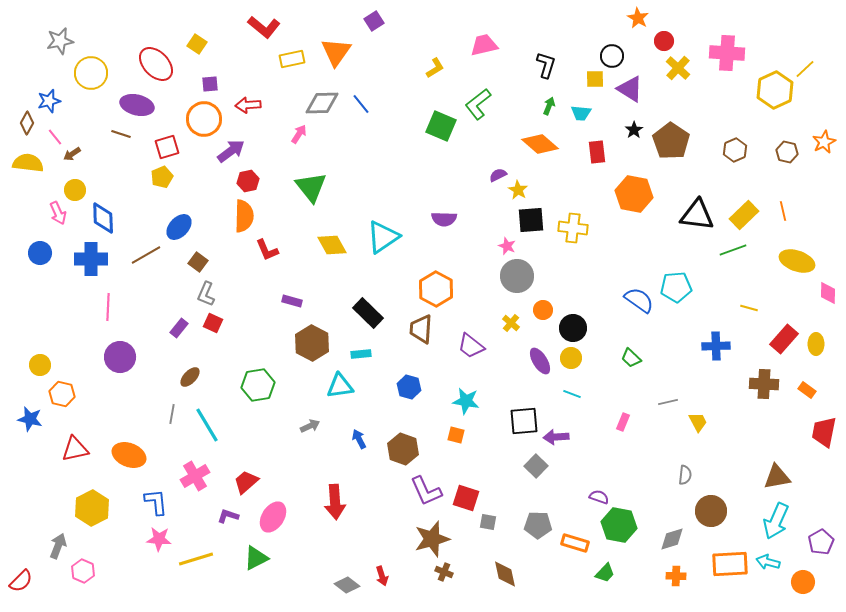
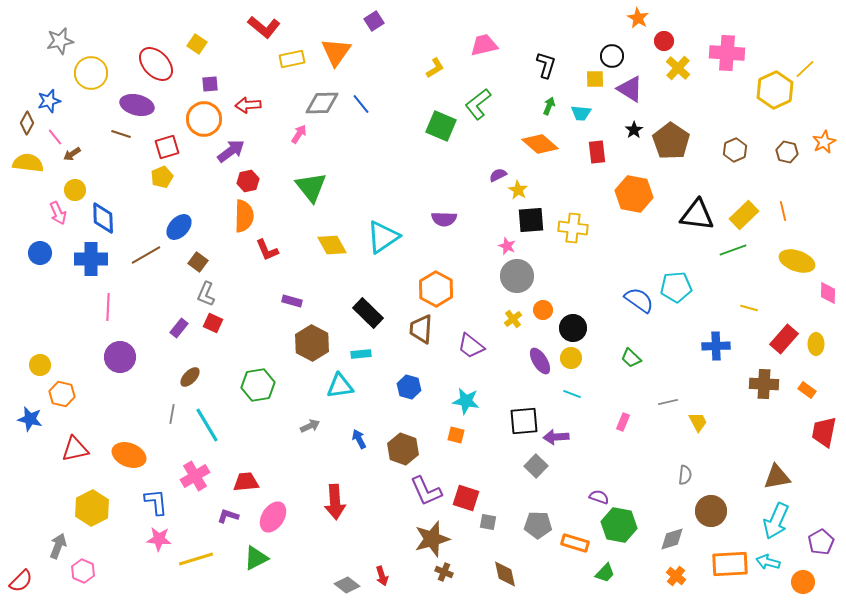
yellow cross at (511, 323): moved 2 px right, 4 px up; rotated 12 degrees clockwise
red trapezoid at (246, 482): rotated 36 degrees clockwise
orange cross at (676, 576): rotated 36 degrees clockwise
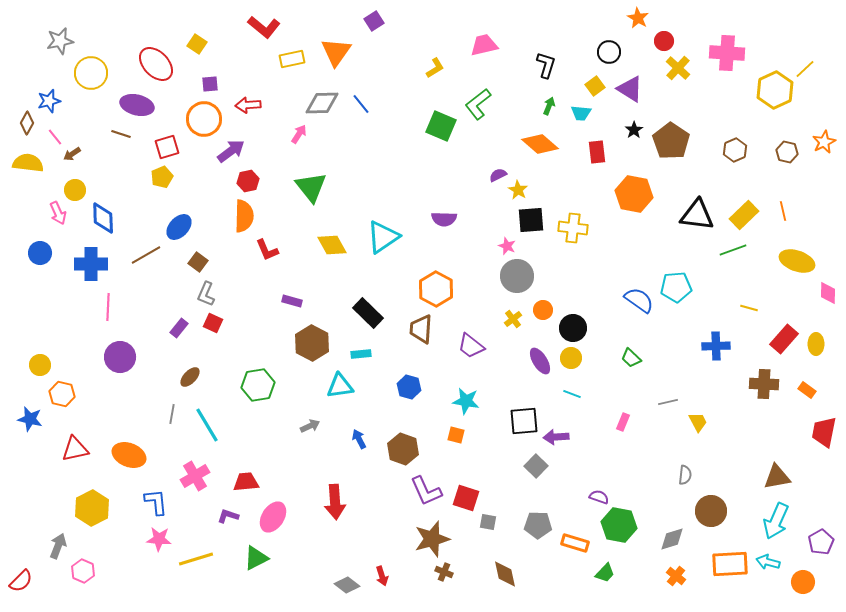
black circle at (612, 56): moved 3 px left, 4 px up
yellow square at (595, 79): moved 7 px down; rotated 36 degrees counterclockwise
blue cross at (91, 259): moved 5 px down
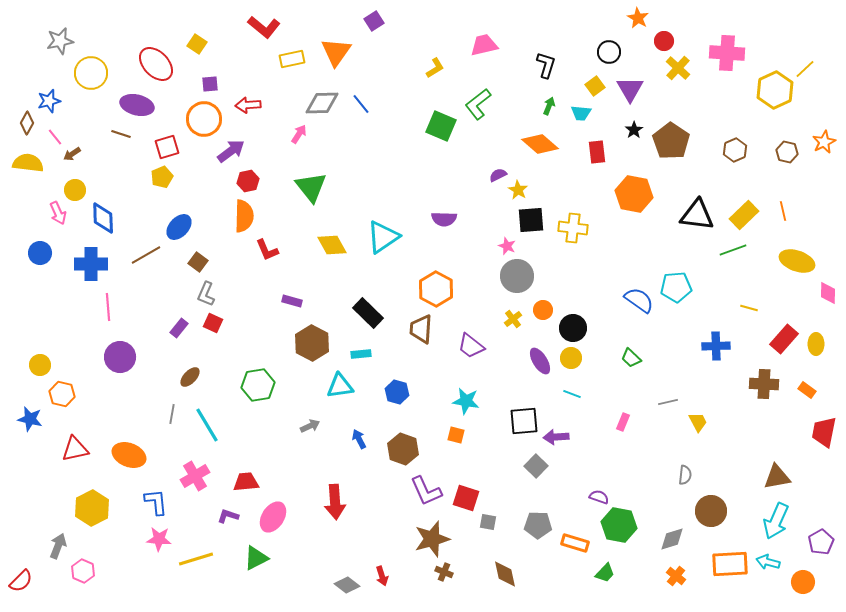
purple triangle at (630, 89): rotated 28 degrees clockwise
pink line at (108, 307): rotated 8 degrees counterclockwise
blue hexagon at (409, 387): moved 12 px left, 5 px down
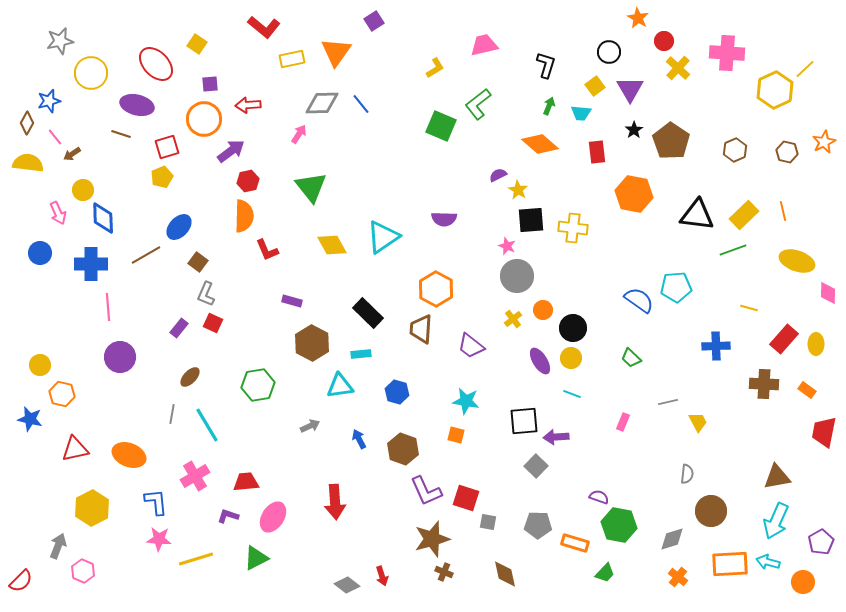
yellow circle at (75, 190): moved 8 px right
gray semicircle at (685, 475): moved 2 px right, 1 px up
orange cross at (676, 576): moved 2 px right, 1 px down
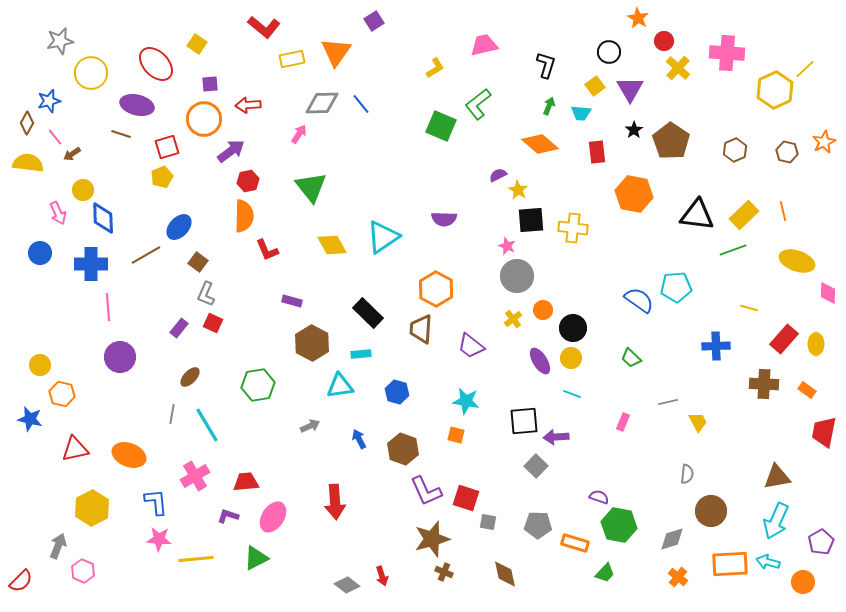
yellow line at (196, 559): rotated 12 degrees clockwise
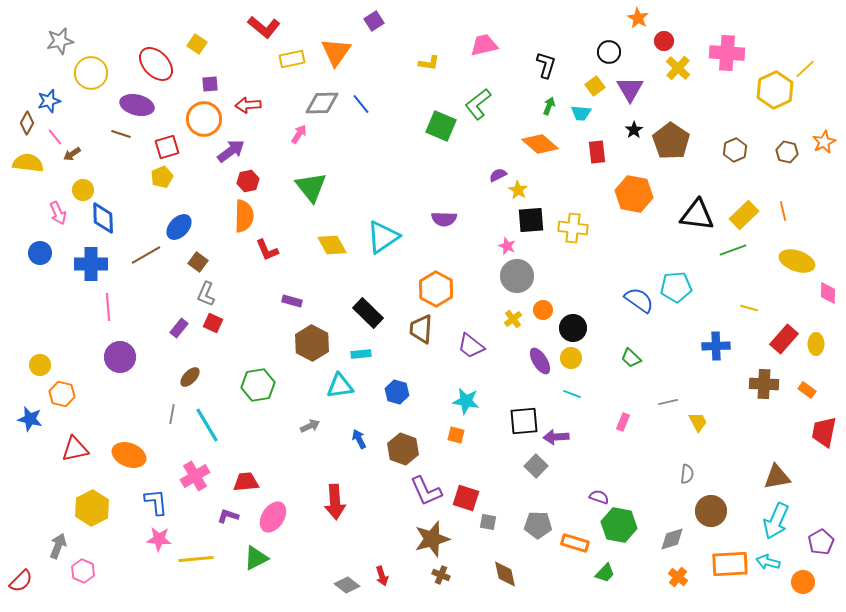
yellow L-shape at (435, 68): moved 6 px left, 5 px up; rotated 40 degrees clockwise
brown cross at (444, 572): moved 3 px left, 3 px down
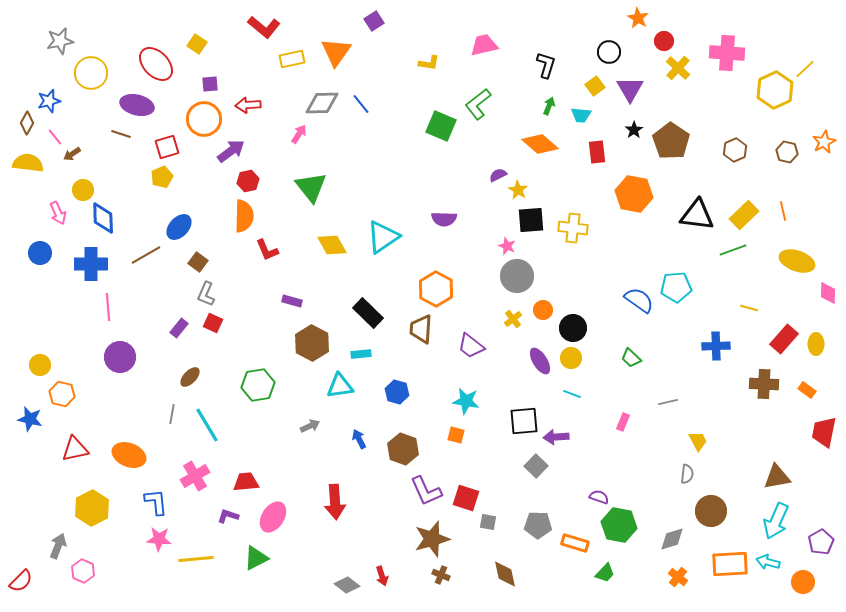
cyan trapezoid at (581, 113): moved 2 px down
yellow trapezoid at (698, 422): moved 19 px down
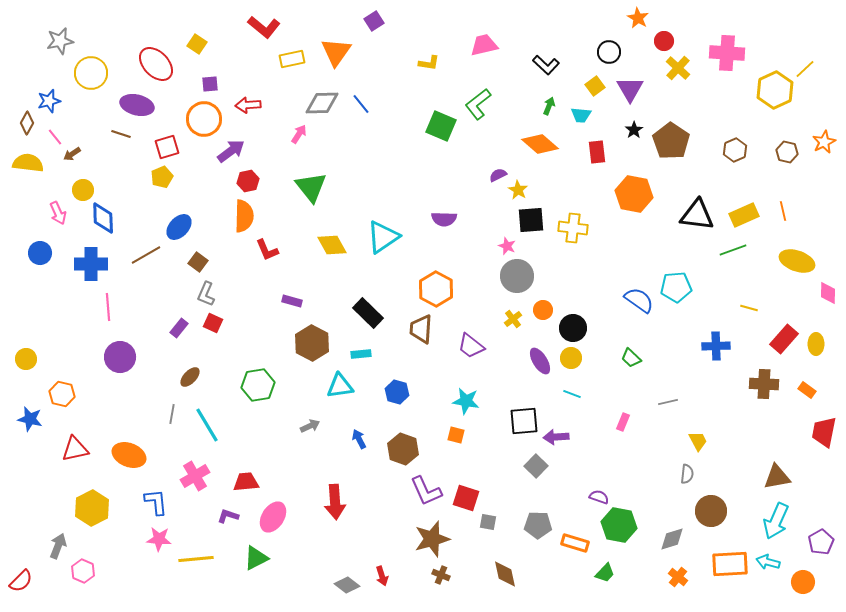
black L-shape at (546, 65): rotated 116 degrees clockwise
yellow rectangle at (744, 215): rotated 20 degrees clockwise
yellow circle at (40, 365): moved 14 px left, 6 px up
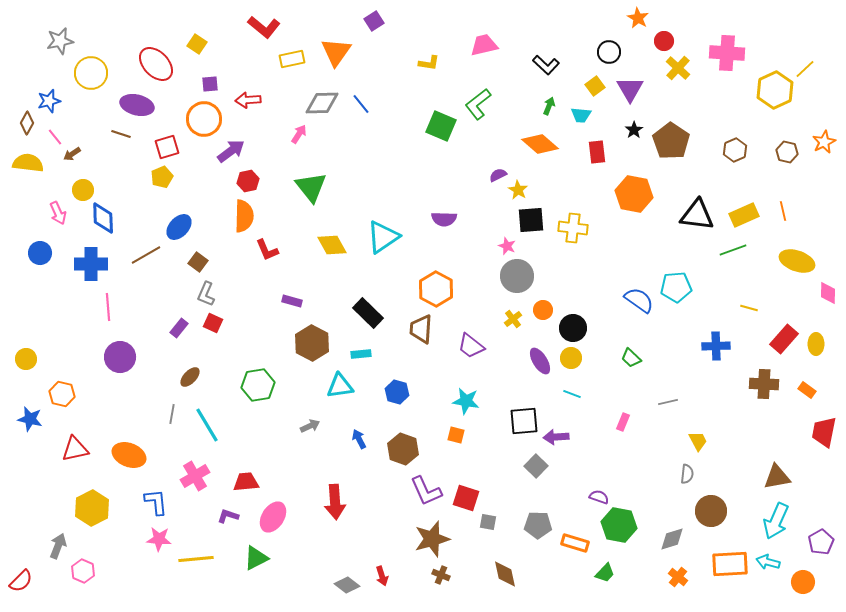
red arrow at (248, 105): moved 5 px up
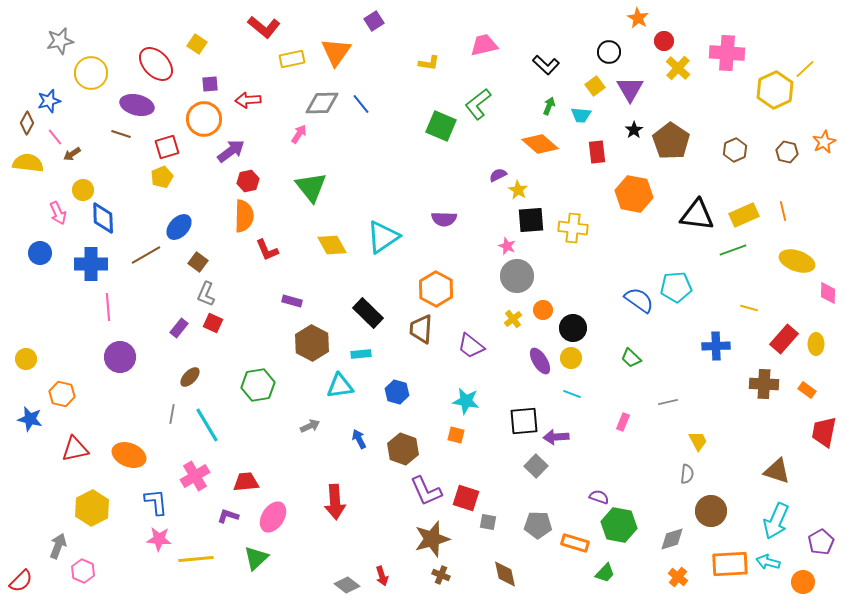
brown triangle at (777, 477): moved 6 px up; rotated 28 degrees clockwise
green triangle at (256, 558): rotated 16 degrees counterclockwise
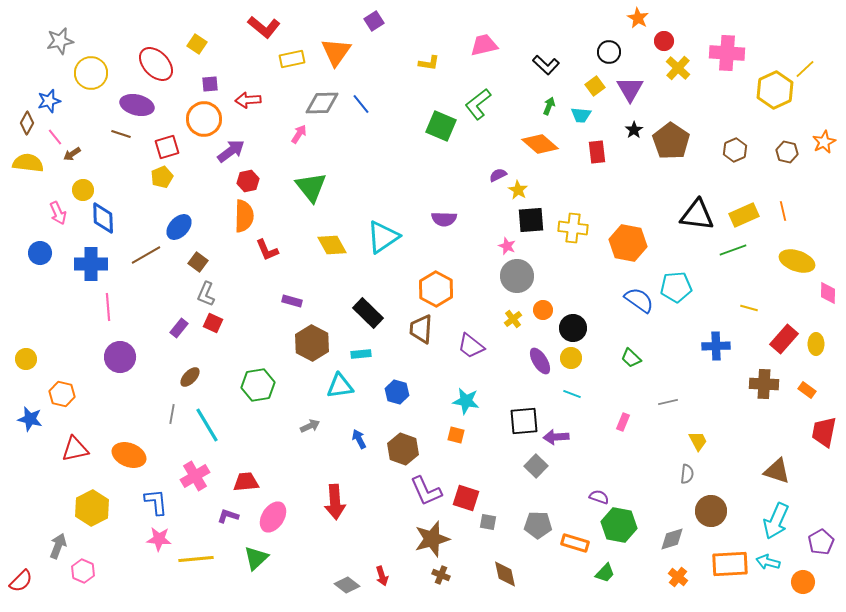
orange hexagon at (634, 194): moved 6 px left, 49 px down
